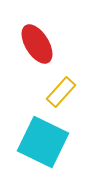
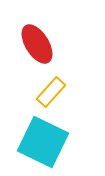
yellow rectangle: moved 10 px left
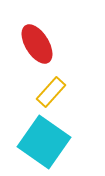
cyan square: moved 1 px right; rotated 9 degrees clockwise
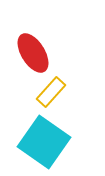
red ellipse: moved 4 px left, 9 px down
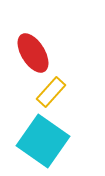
cyan square: moved 1 px left, 1 px up
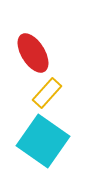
yellow rectangle: moved 4 px left, 1 px down
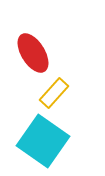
yellow rectangle: moved 7 px right
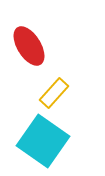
red ellipse: moved 4 px left, 7 px up
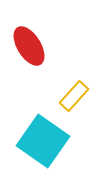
yellow rectangle: moved 20 px right, 3 px down
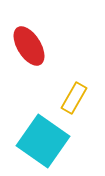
yellow rectangle: moved 2 px down; rotated 12 degrees counterclockwise
